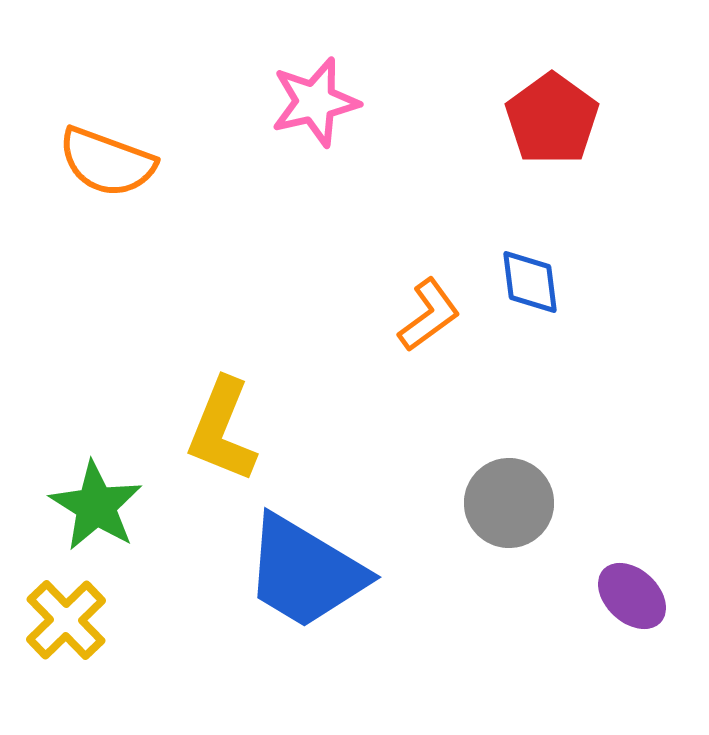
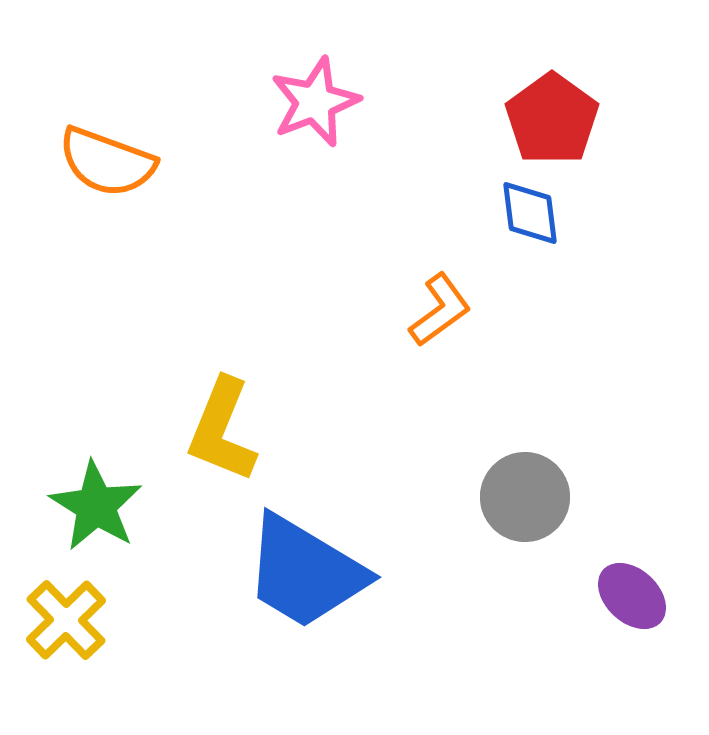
pink star: rotated 8 degrees counterclockwise
blue diamond: moved 69 px up
orange L-shape: moved 11 px right, 5 px up
gray circle: moved 16 px right, 6 px up
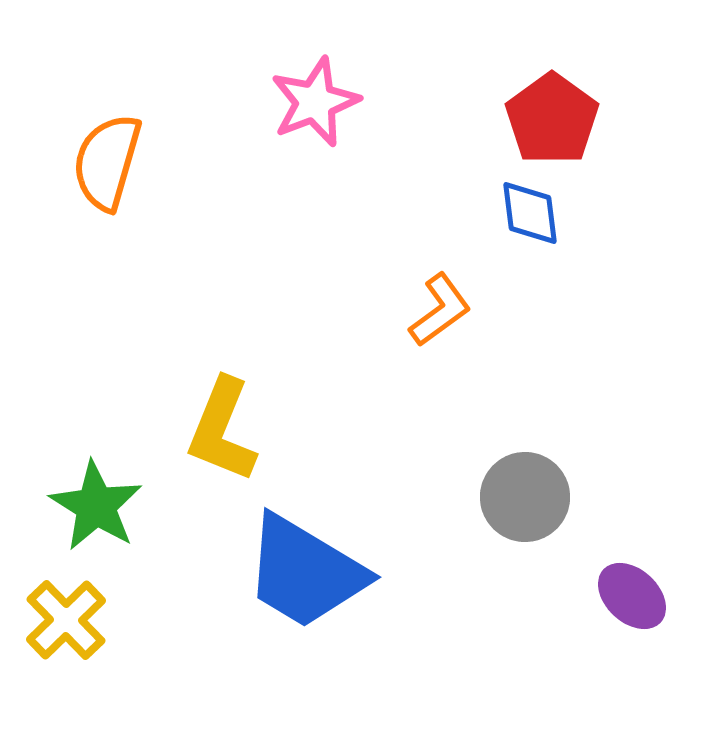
orange semicircle: rotated 86 degrees clockwise
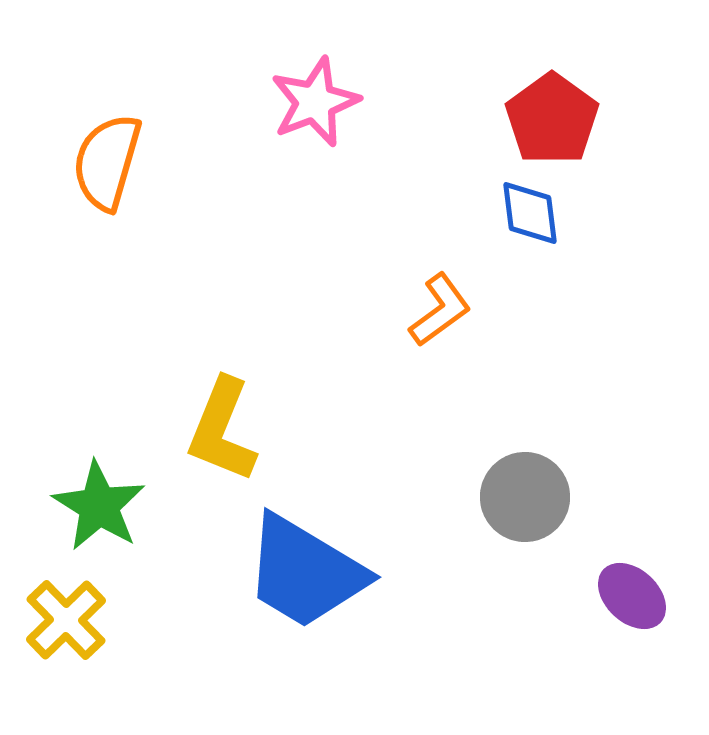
green star: moved 3 px right
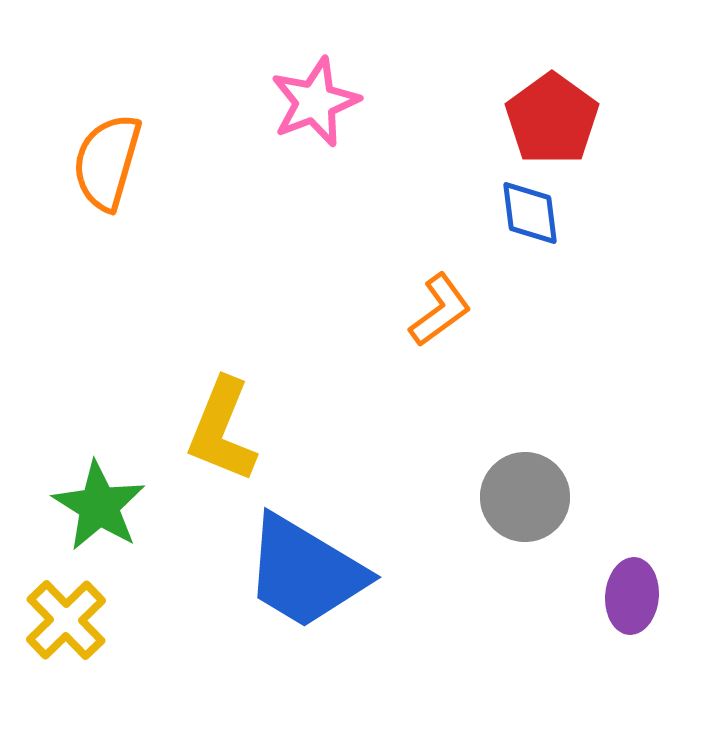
purple ellipse: rotated 52 degrees clockwise
